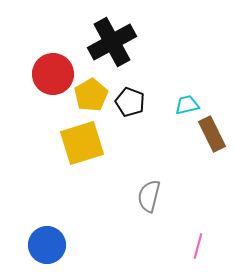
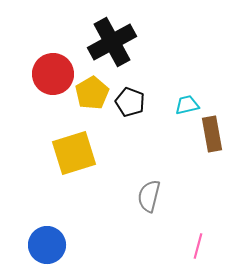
yellow pentagon: moved 1 px right, 2 px up
brown rectangle: rotated 16 degrees clockwise
yellow square: moved 8 px left, 10 px down
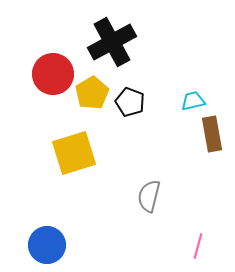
cyan trapezoid: moved 6 px right, 4 px up
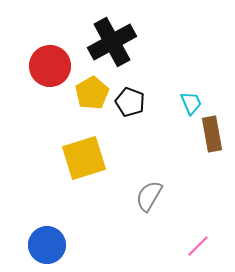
red circle: moved 3 px left, 8 px up
cyan trapezoid: moved 2 px left, 2 px down; rotated 80 degrees clockwise
yellow square: moved 10 px right, 5 px down
gray semicircle: rotated 16 degrees clockwise
pink line: rotated 30 degrees clockwise
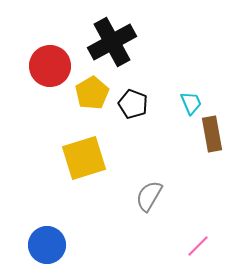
black pentagon: moved 3 px right, 2 px down
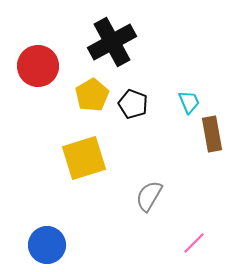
red circle: moved 12 px left
yellow pentagon: moved 2 px down
cyan trapezoid: moved 2 px left, 1 px up
pink line: moved 4 px left, 3 px up
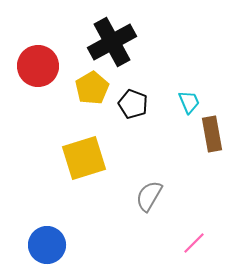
yellow pentagon: moved 7 px up
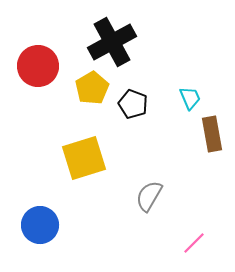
cyan trapezoid: moved 1 px right, 4 px up
blue circle: moved 7 px left, 20 px up
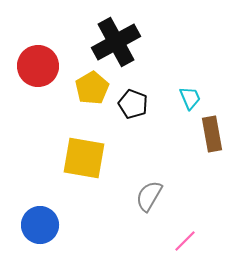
black cross: moved 4 px right
yellow square: rotated 27 degrees clockwise
pink line: moved 9 px left, 2 px up
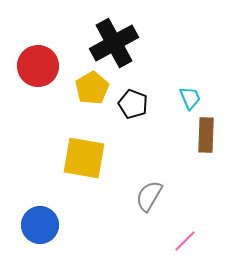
black cross: moved 2 px left, 1 px down
brown rectangle: moved 6 px left, 1 px down; rotated 12 degrees clockwise
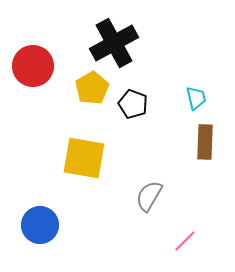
red circle: moved 5 px left
cyan trapezoid: moved 6 px right; rotated 10 degrees clockwise
brown rectangle: moved 1 px left, 7 px down
